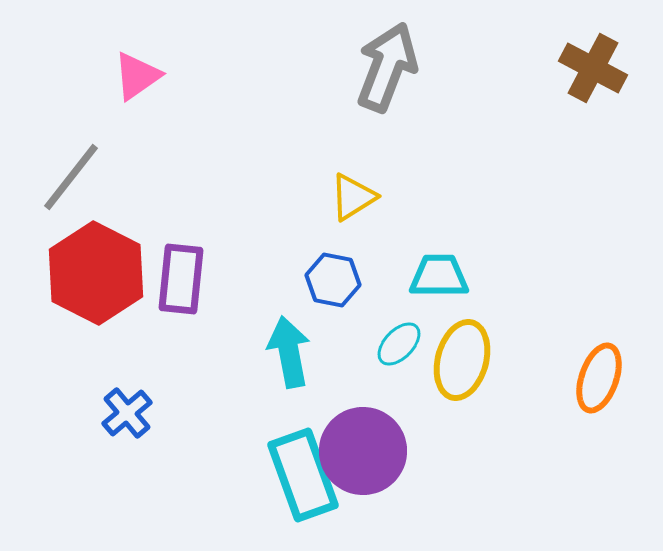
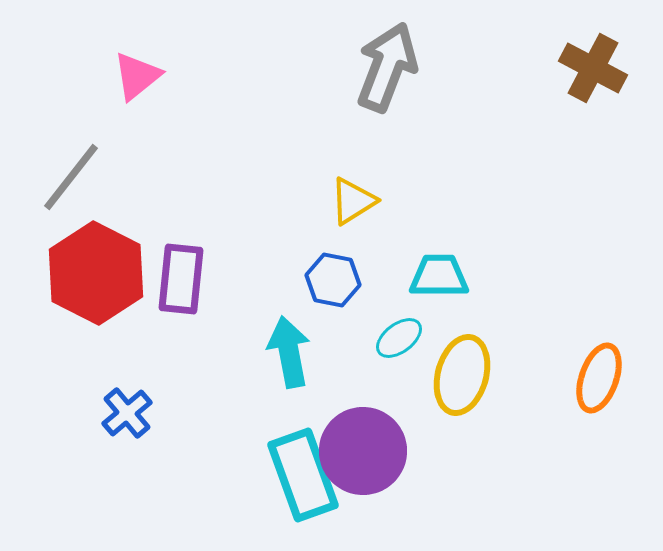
pink triangle: rotated 4 degrees counterclockwise
yellow triangle: moved 4 px down
cyan ellipse: moved 6 px up; rotated 9 degrees clockwise
yellow ellipse: moved 15 px down
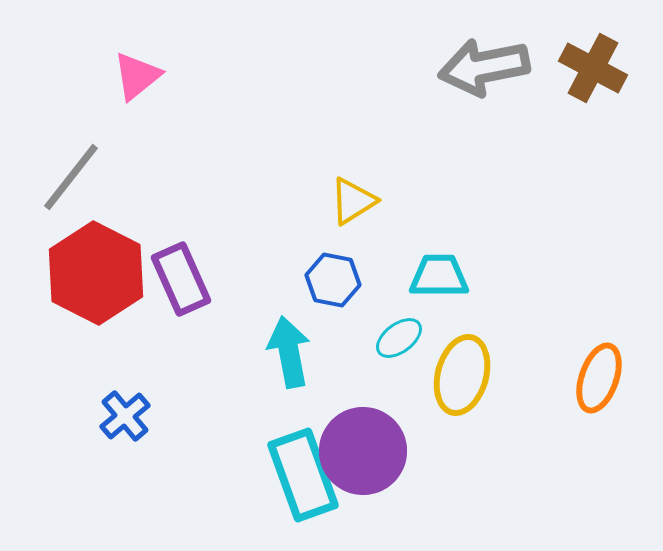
gray arrow: moved 97 px right; rotated 122 degrees counterclockwise
purple rectangle: rotated 30 degrees counterclockwise
blue cross: moved 2 px left, 3 px down
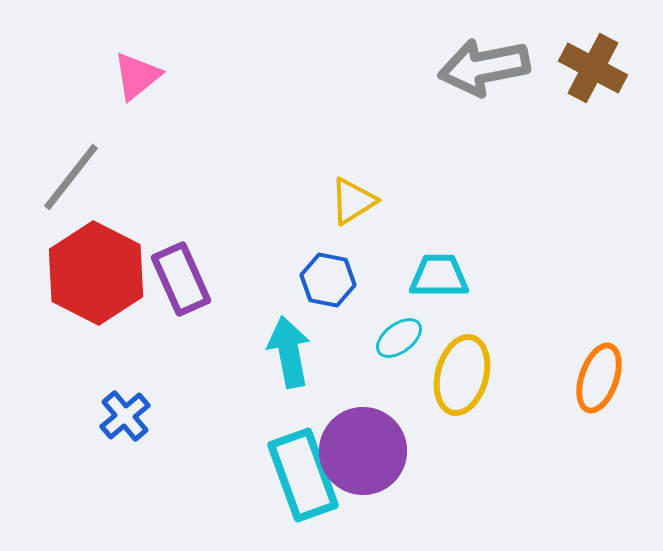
blue hexagon: moved 5 px left
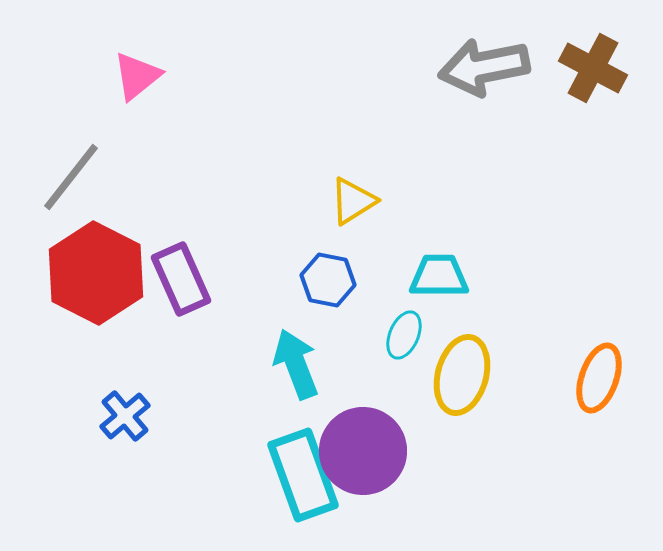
cyan ellipse: moved 5 px right, 3 px up; rotated 30 degrees counterclockwise
cyan arrow: moved 7 px right, 12 px down; rotated 10 degrees counterclockwise
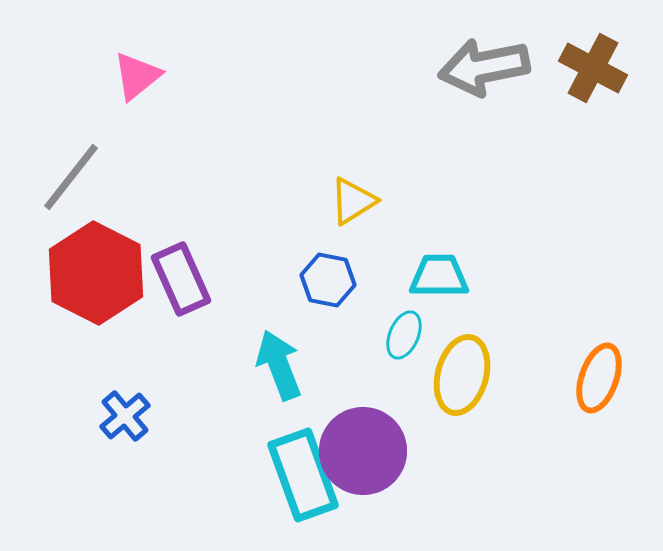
cyan arrow: moved 17 px left, 1 px down
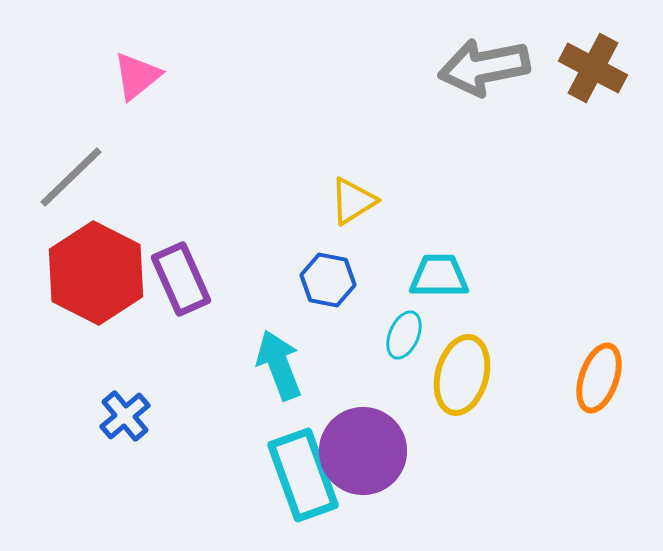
gray line: rotated 8 degrees clockwise
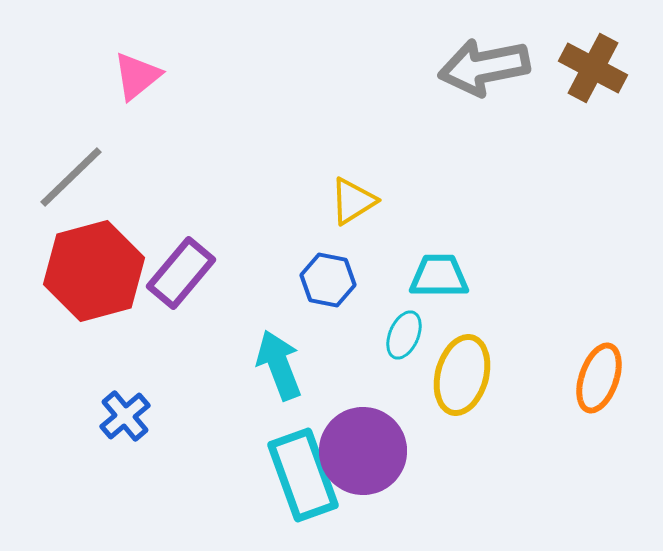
red hexagon: moved 2 px left, 2 px up; rotated 18 degrees clockwise
purple rectangle: moved 6 px up; rotated 64 degrees clockwise
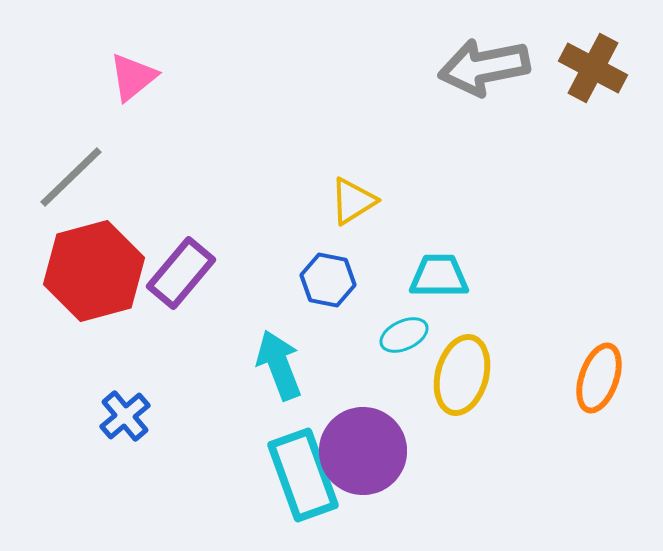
pink triangle: moved 4 px left, 1 px down
cyan ellipse: rotated 42 degrees clockwise
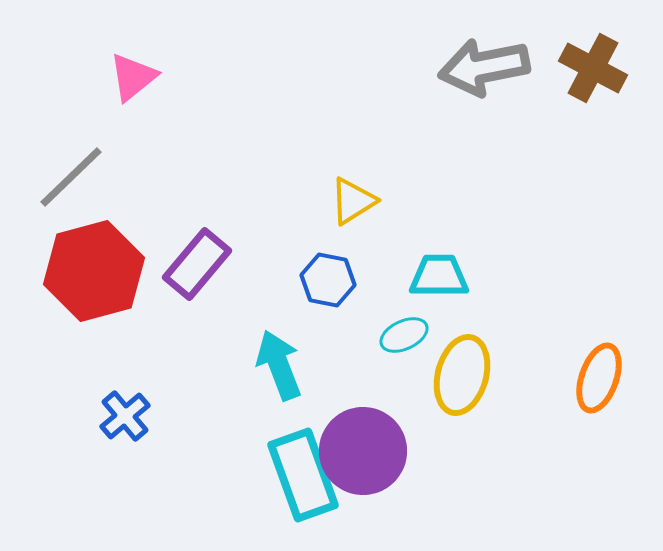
purple rectangle: moved 16 px right, 9 px up
